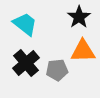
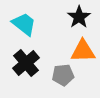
cyan trapezoid: moved 1 px left
gray pentagon: moved 6 px right, 5 px down
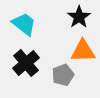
gray pentagon: rotated 15 degrees counterclockwise
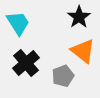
cyan trapezoid: moved 6 px left, 1 px up; rotated 20 degrees clockwise
orange triangle: rotated 40 degrees clockwise
gray pentagon: moved 1 px down
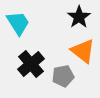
black cross: moved 5 px right, 1 px down
gray pentagon: rotated 10 degrees clockwise
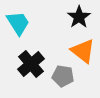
gray pentagon: rotated 20 degrees clockwise
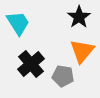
orange triangle: moved 1 px left; rotated 32 degrees clockwise
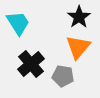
orange triangle: moved 4 px left, 4 px up
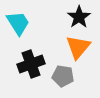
black cross: rotated 20 degrees clockwise
